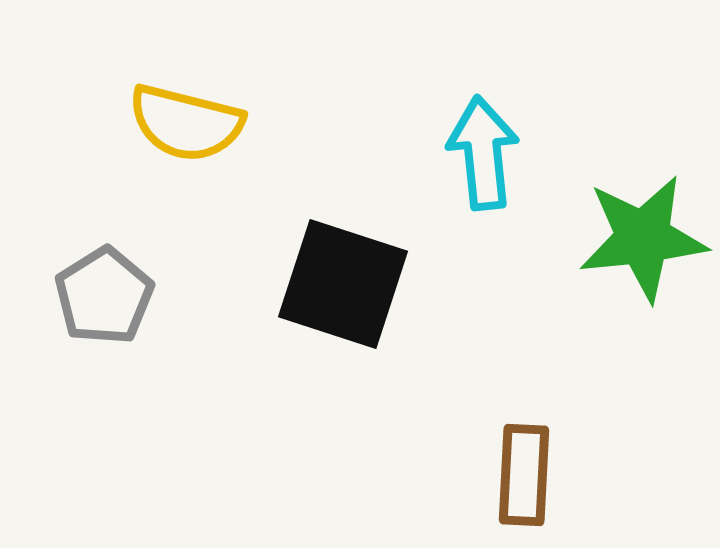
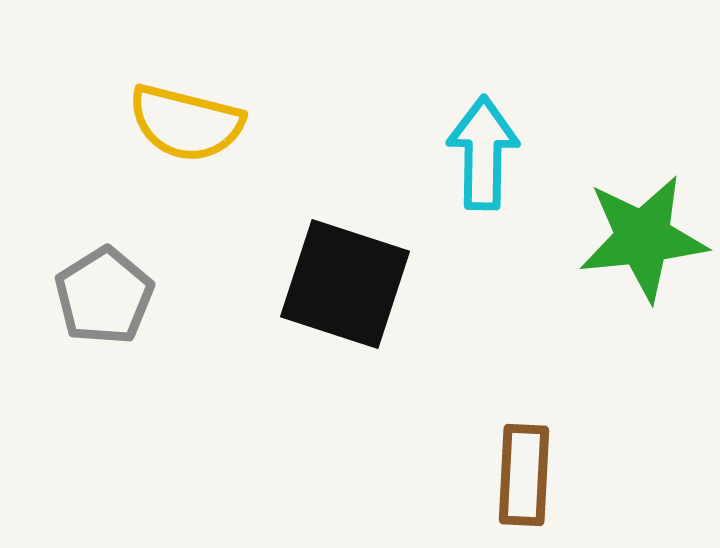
cyan arrow: rotated 7 degrees clockwise
black square: moved 2 px right
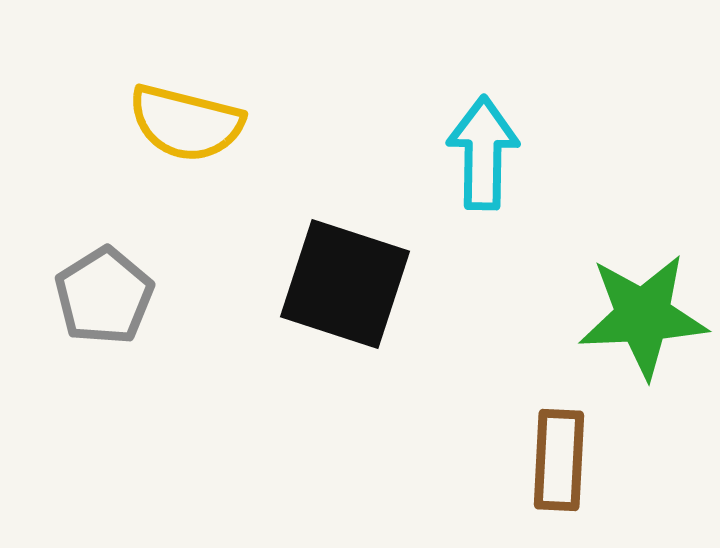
green star: moved 78 px down; rotated 3 degrees clockwise
brown rectangle: moved 35 px right, 15 px up
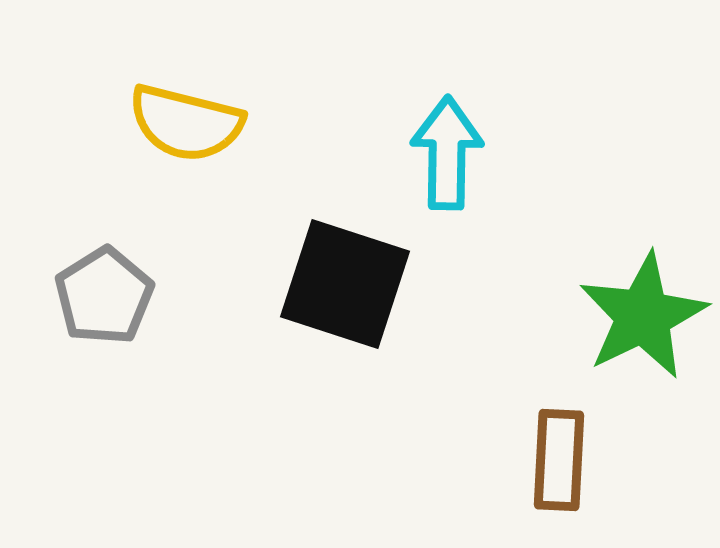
cyan arrow: moved 36 px left
green star: rotated 23 degrees counterclockwise
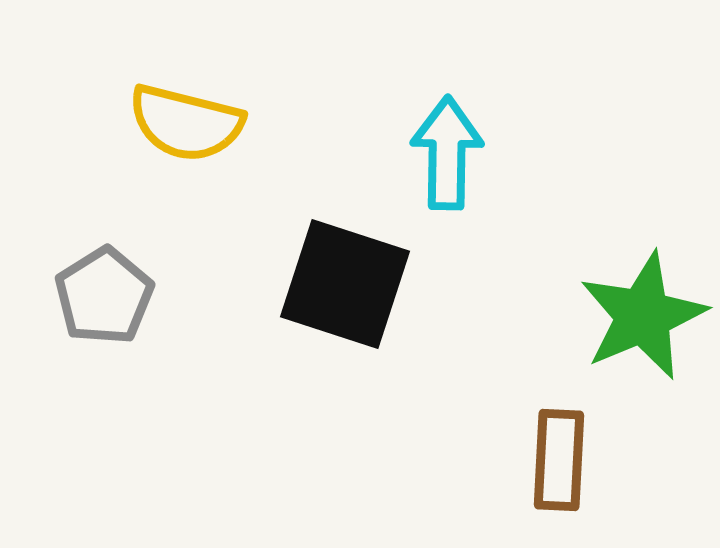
green star: rotated 3 degrees clockwise
